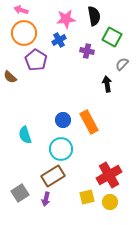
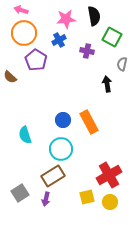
gray semicircle: rotated 32 degrees counterclockwise
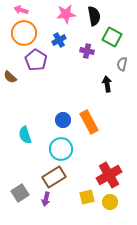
pink star: moved 5 px up
brown rectangle: moved 1 px right, 1 px down
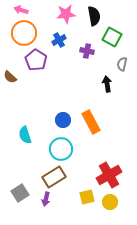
orange rectangle: moved 2 px right
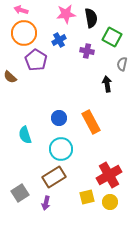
black semicircle: moved 3 px left, 2 px down
blue circle: moved 4 px left, 2 px up
purple arrow: moved 4 px down
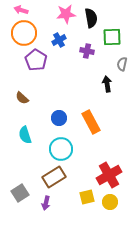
green square: rotated 30 degrees counterclockwise
brown semicircle: moved 12 px right, 21 px down
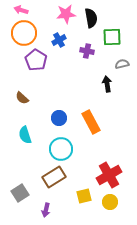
gray semicircle: rotated 64 degrees clockwise
yellow square: moved 3 px left, 1 px up
purple arrow: moved 7 px down
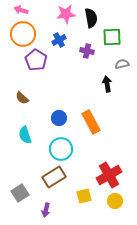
orange circle: moved 1 px left, 1 px down
yellow circle: moved 5 px right, 1 px up
